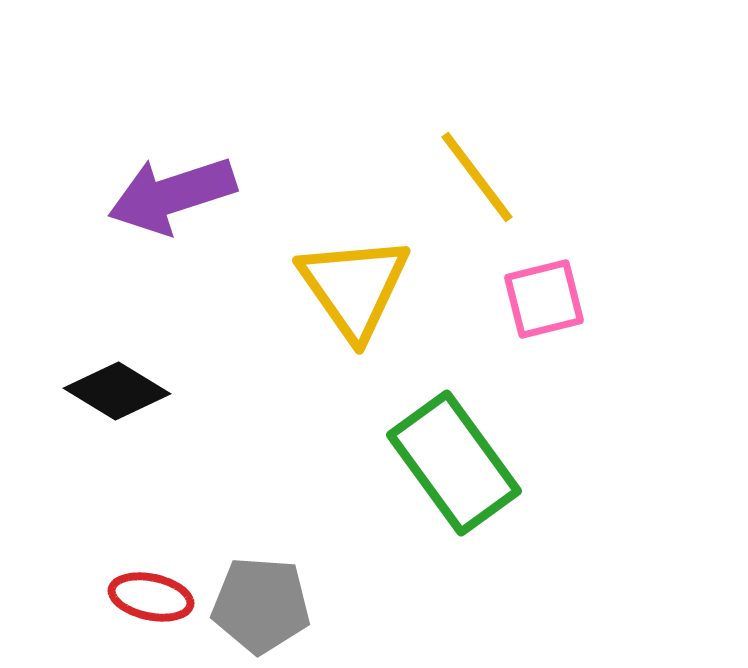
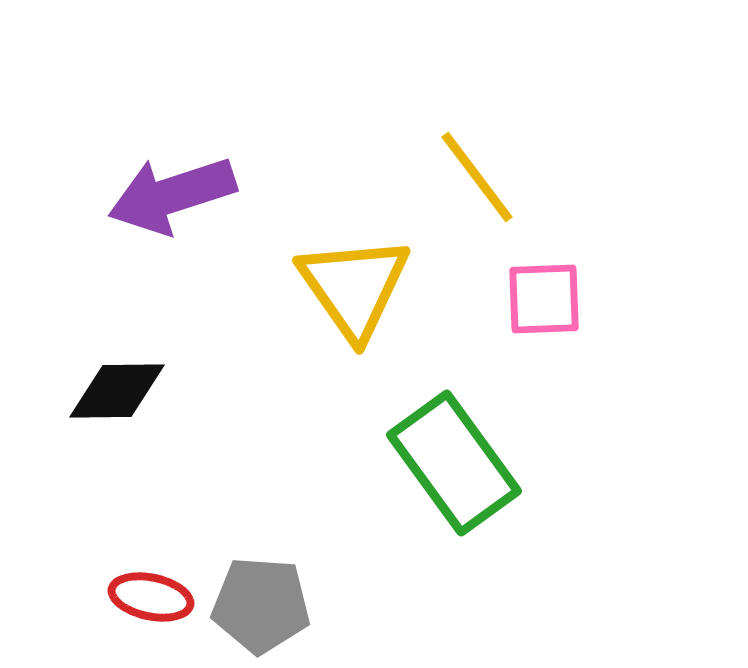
pink square: rotated 12 degrees clockwise
black diamond: rotated 32 degrees counterclockwise
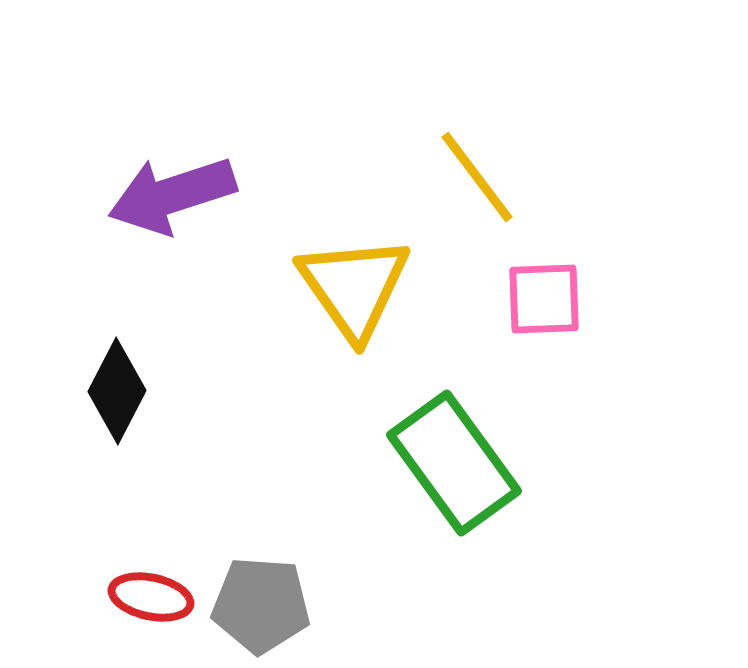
black diamond: rotated 62 degrees counterclockwise
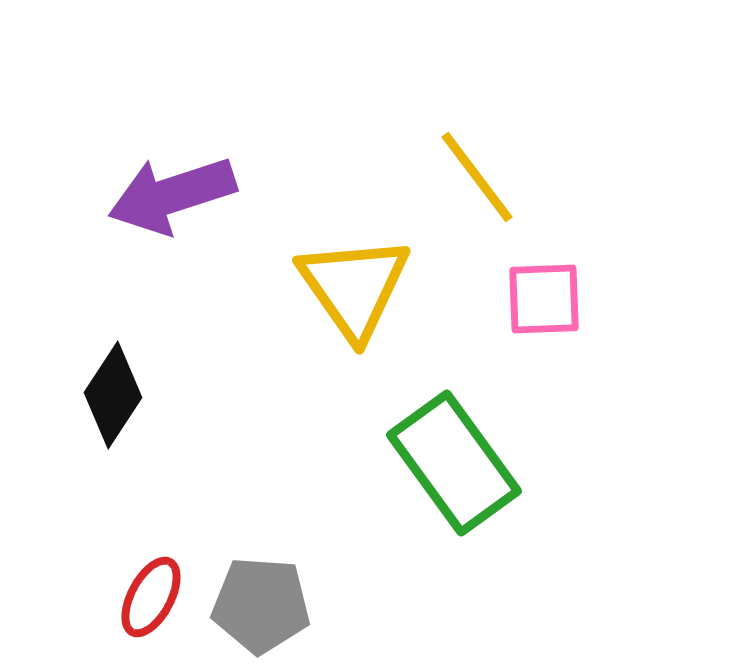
black diamond: moved 4 px left, 4 px down; rotated 6 degrees clockwise
red ellipse: rotated 74 degrees counterclockwise
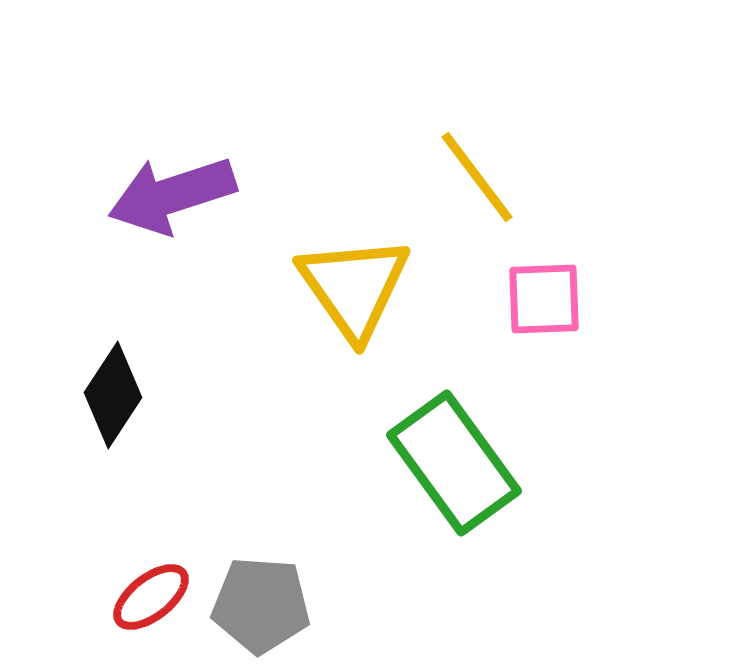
red ellipse: rotated 24 degrees clockwise
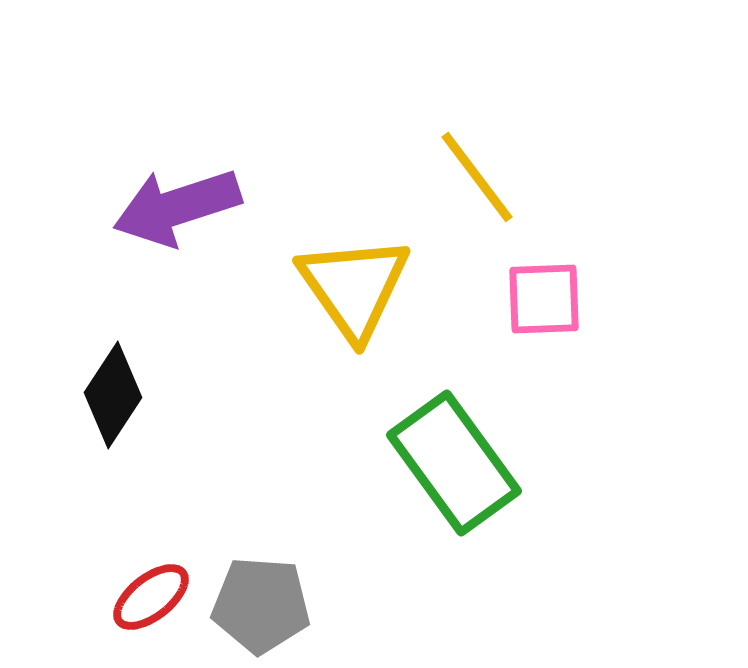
purple arrow: moved 5 px right, 12 px down
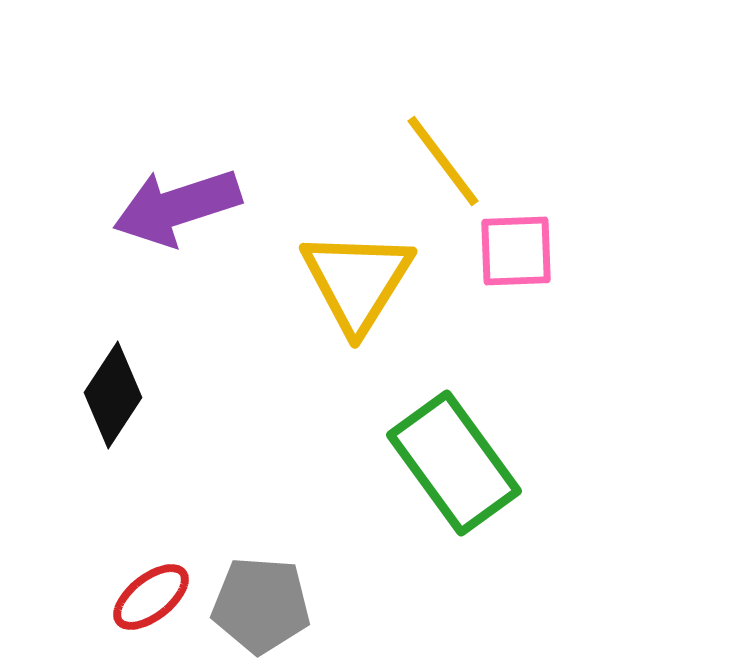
yellow line: moved 34 px left, 16 px up
yellow triangle: moved 3 px right, 6 px up; rotated 7 degrees clockwise
pink square: moved 28 px left, 48 px up
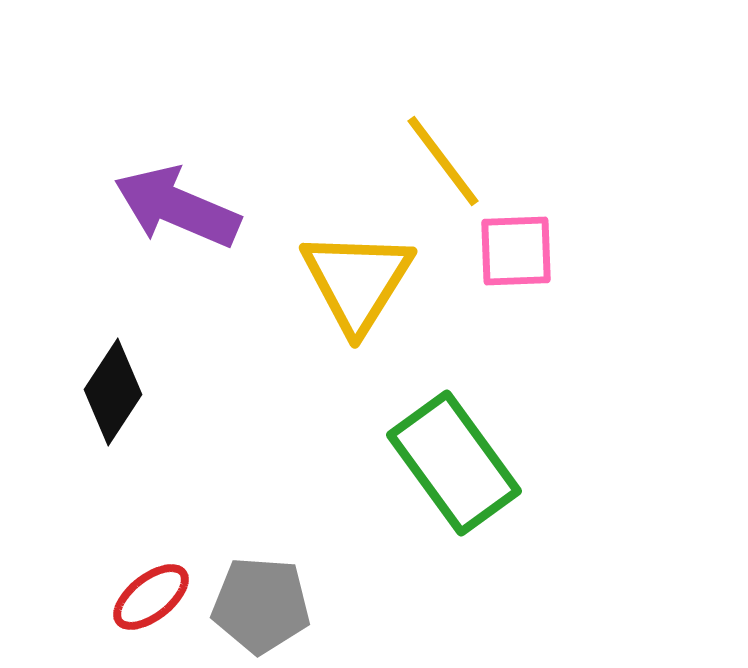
purple arrow: rotated 41 degrees clockwise
black diamond: moved 3 px up
